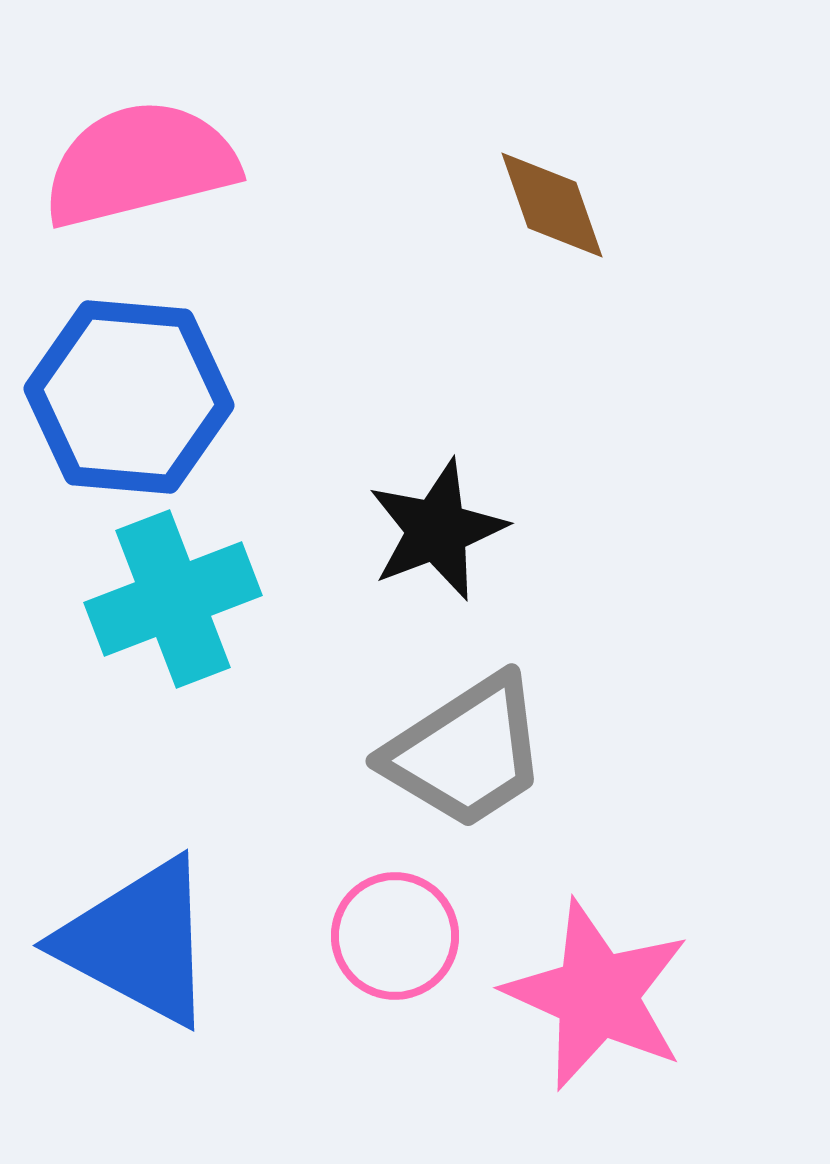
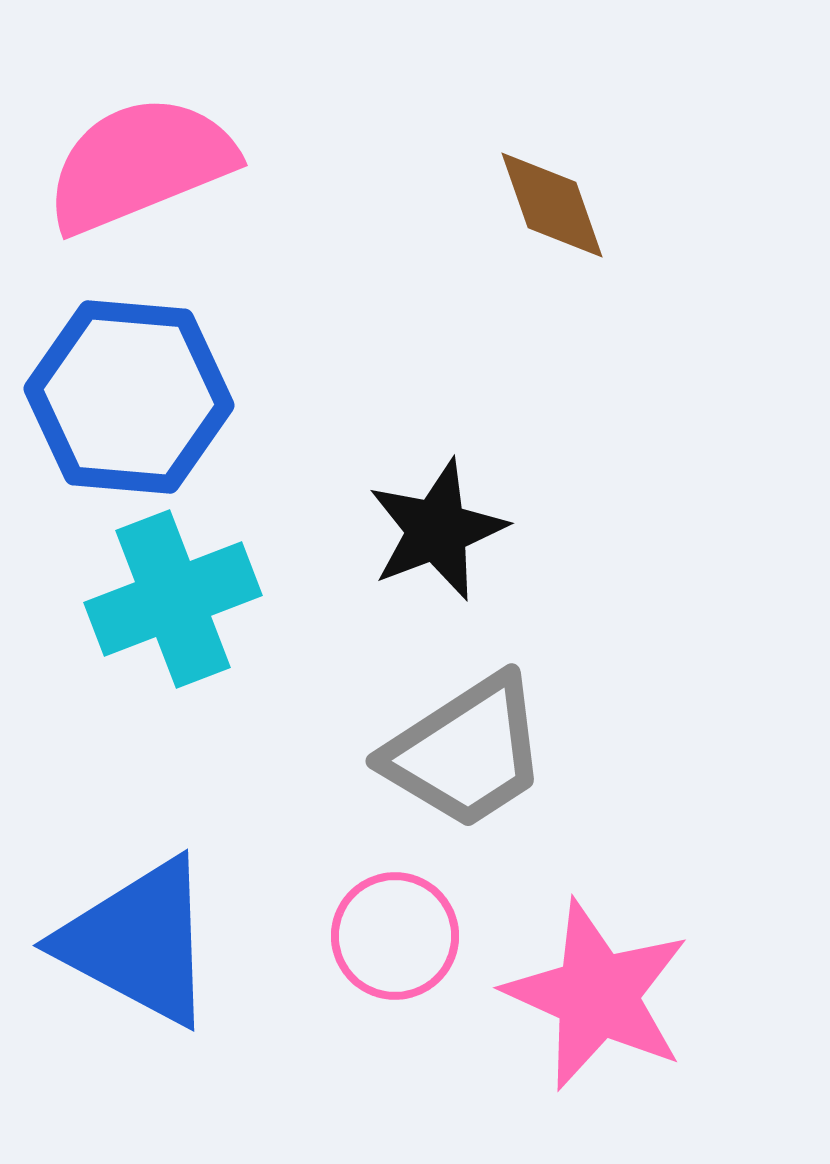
pink semicircle: rotated 8 degrees counterclockwise
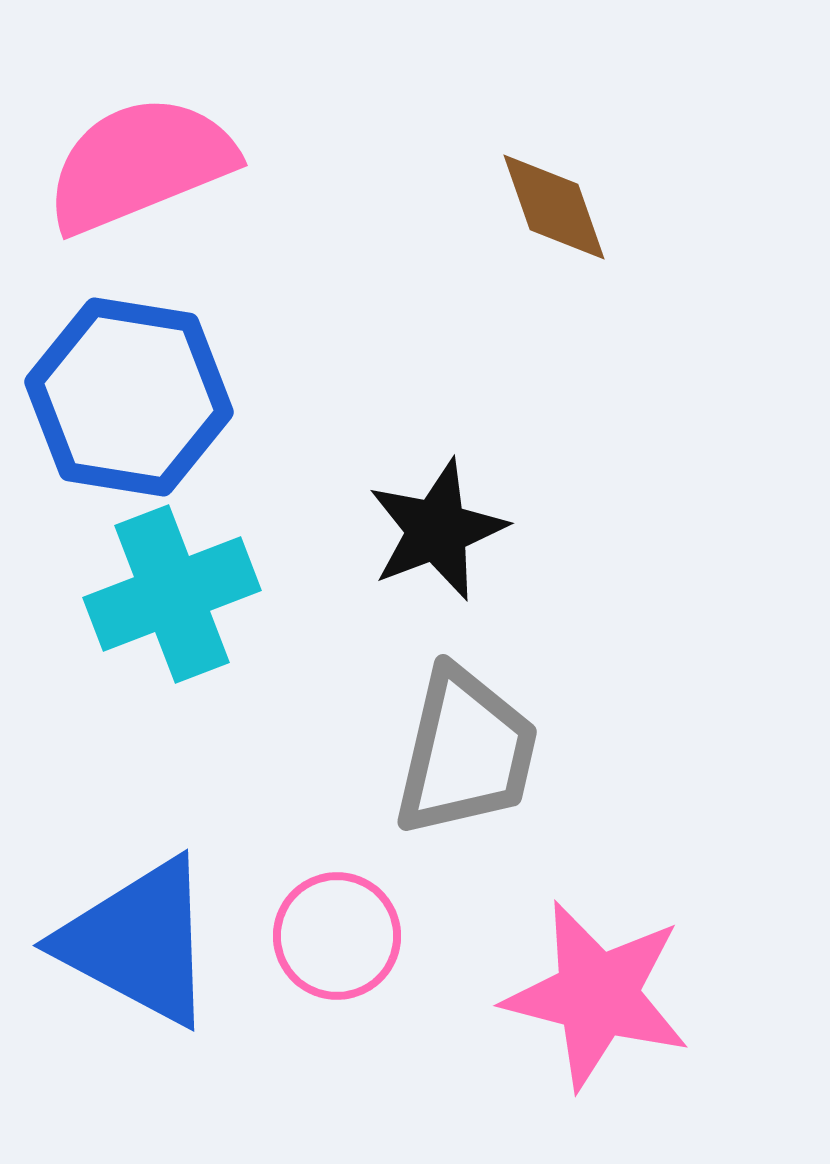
brown diamond: moved 2 px right, 2 px down
blue hexagon: rotated 4 degrees clockwise
cyan cross: moved 1 px left, 5 px up
gray trapezoid: rotated 44 degrees counterclockwise
pink circle: moved 58 px left
pink star: rotated 10 degrees counterclockwise
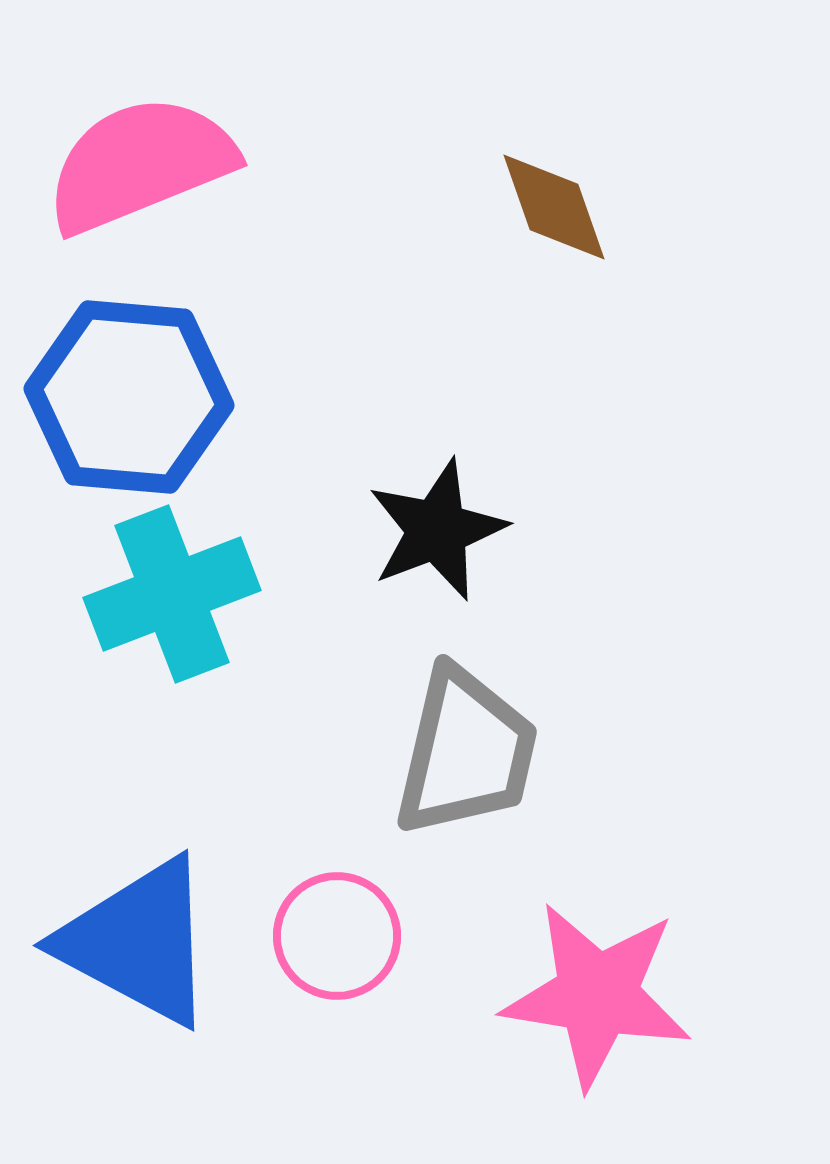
blue hexagon: rotated 4 degrees counterclockwise
pink star: rotated 5 degrees counterclockwise
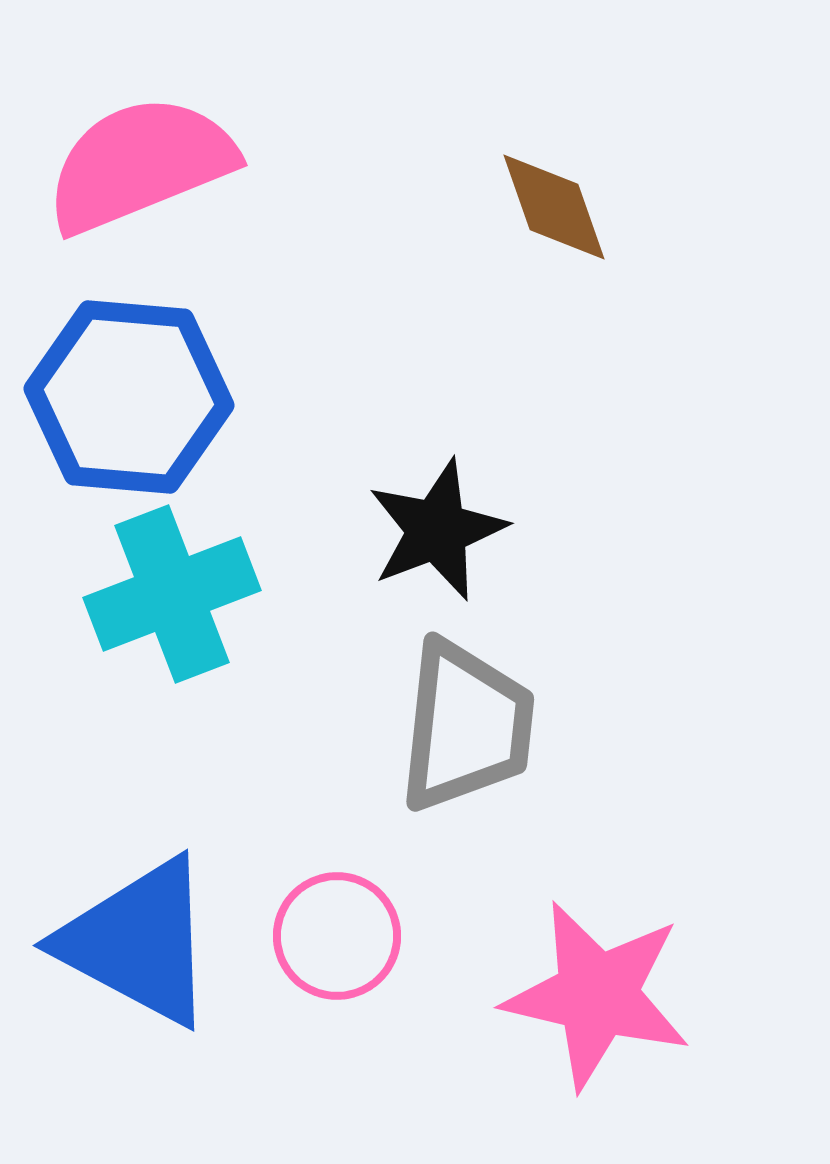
gray trapezoid: moved 26 px up; rotated 7 degrees counterclockwise
pink star: rotated 4 degrees clockwise
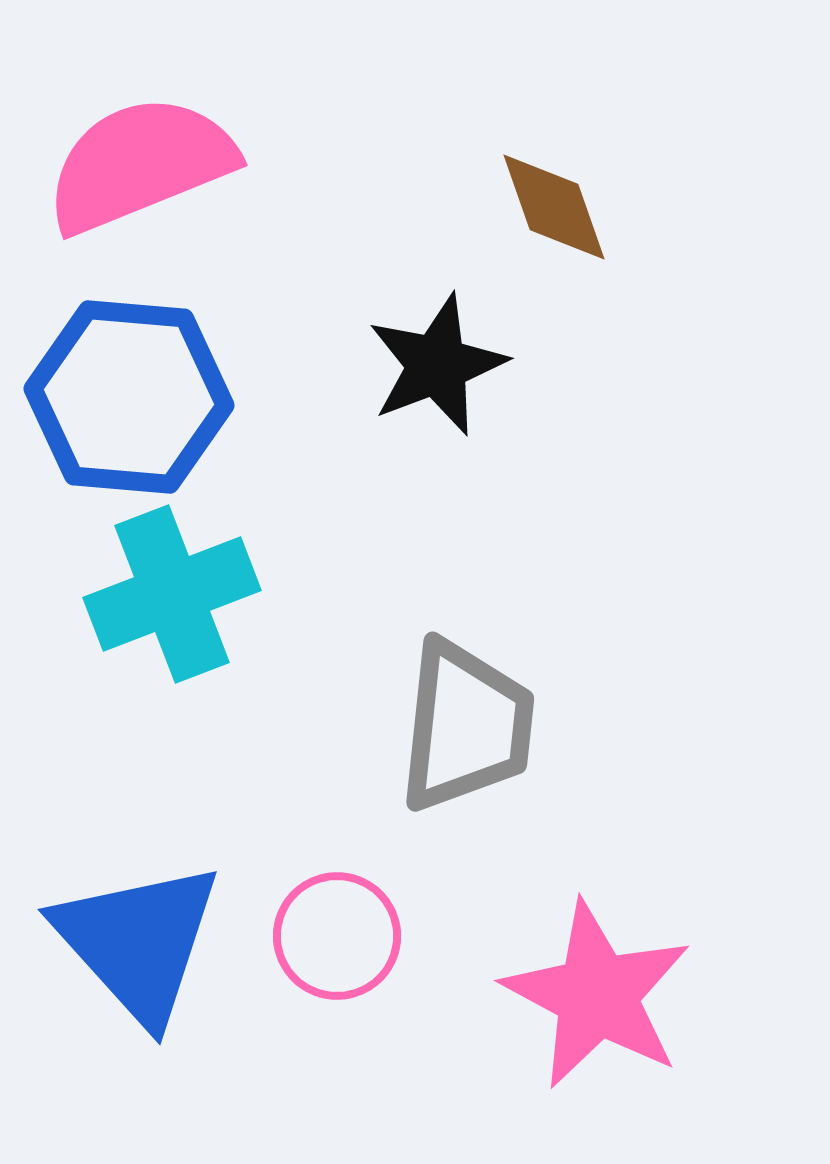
black star: moved 165 px up
blue triangle: rotated 20 degrees clockwise
pink star: rotated 15 degrees clockwise
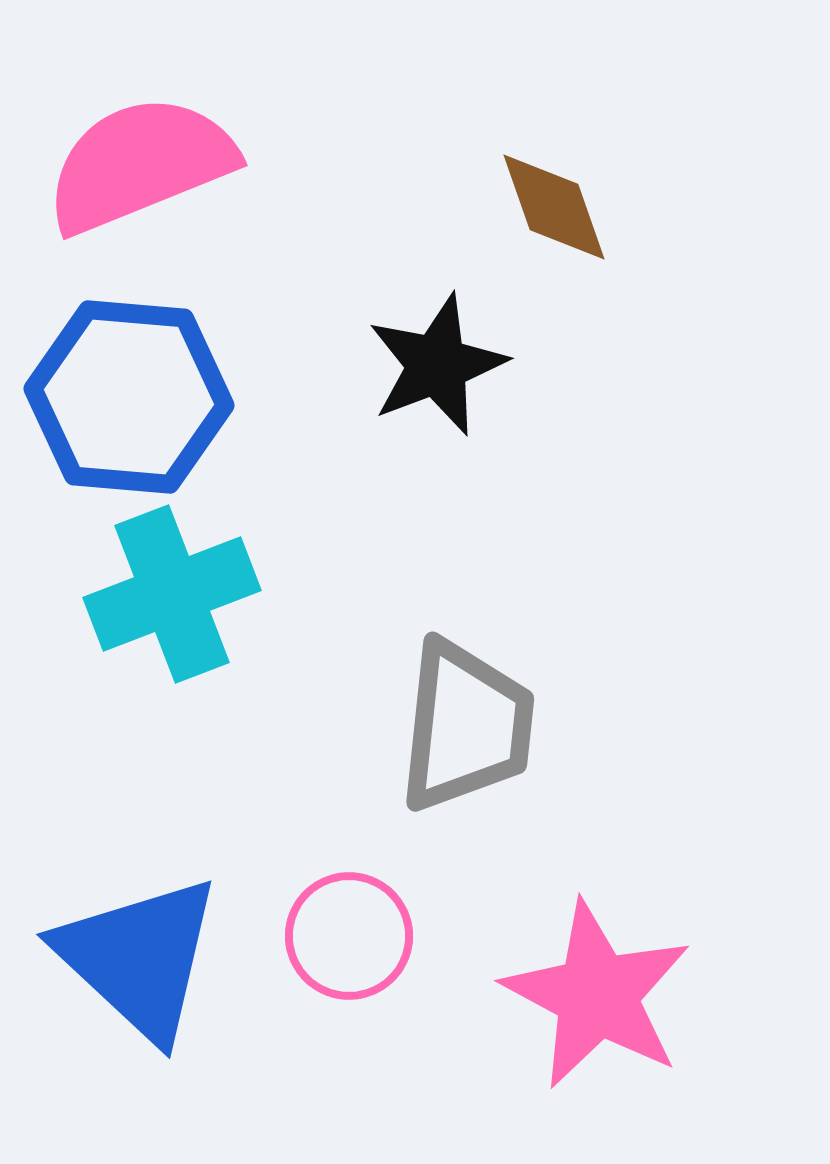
pink circle: moved 12 px right
blue triangle: moved 1 px right, 16 px down; rotated 5 degrees counterclockwise
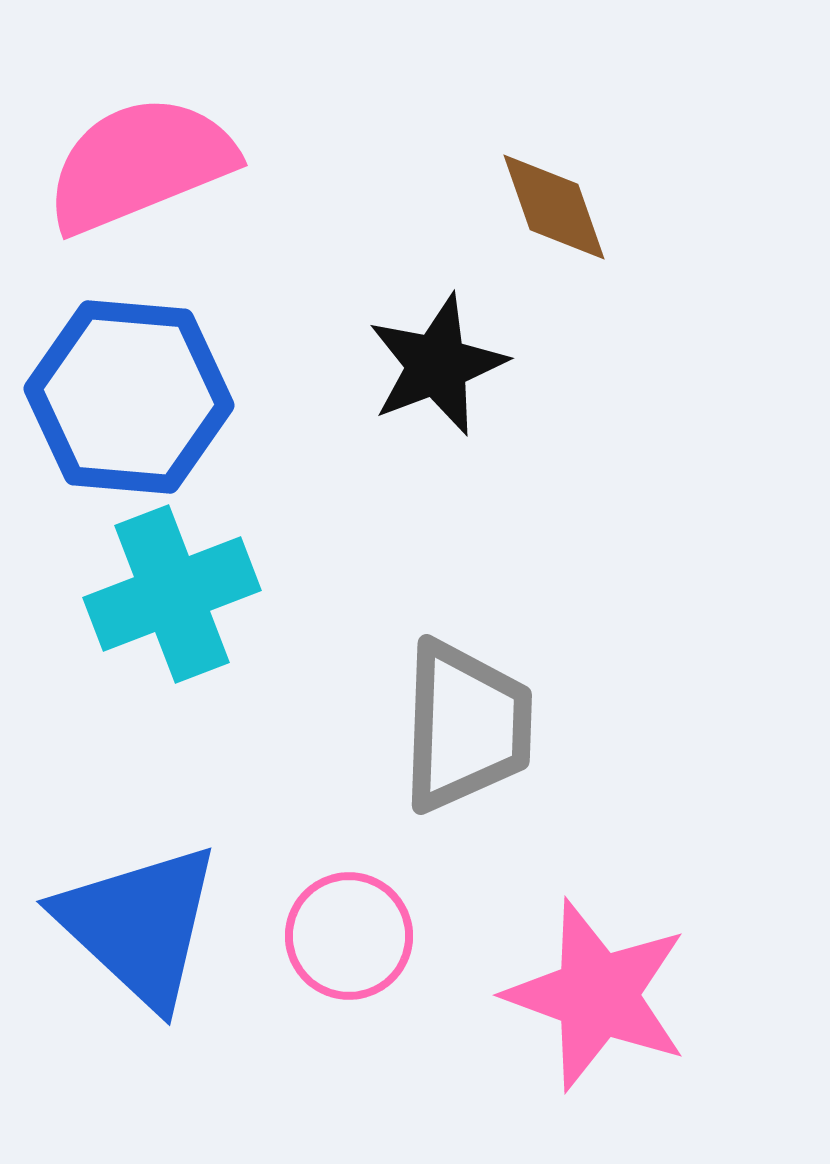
gray trapezoid: rotated 4 degrees counterclockwise
blue triangle: moved 33 px up
pink star: rotated 8 degrees counterclockwise
